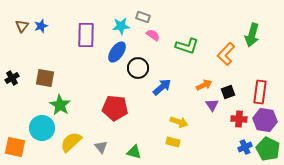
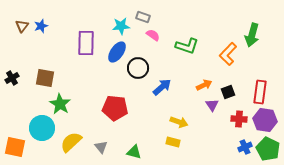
purple rectangle: moved 8 px down
orange L-shape: moved 2 px right
green star: moved 1 px up
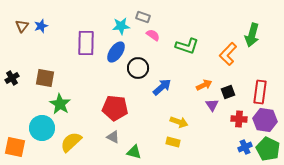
blue ellipse: moved 1 px left
gray triangle: moved 12 px right, 10 px up; rotated 24 degrees counterclockwise
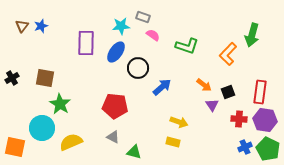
orange arrow: rotated 63 degrees clockwise
red pentagon: moved 2 px up
yellow semicircle: rotated 20 degrees clockwise
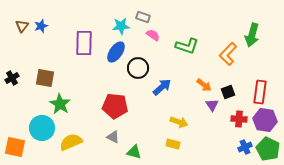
purple rectangle: moved 2 px left
yellow rectangle: moved 2 px down
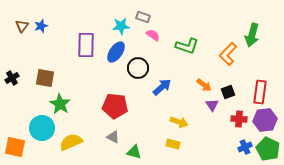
purple rectangle: moved 2 px right, 2 px down
purple hexagon: rotated 15 degrees counterclockwise
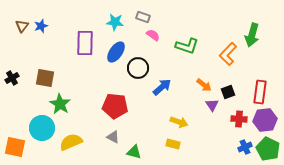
cyan star: moved 6 px left, 4 px up; rotated 12 degrees clockwise
purple rectangle: moved 1 px left, 2 px up
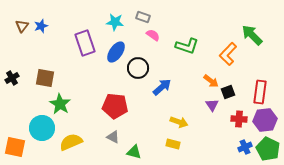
green arrow: rotated 120 degrees clockwise
purple rectangle: rotated 20 degrees counterclockwise
orange arrow: moved 7 px right, 4 px up
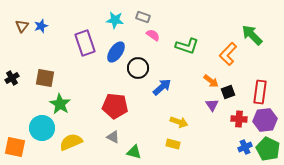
cyan star: moved 2 px up
